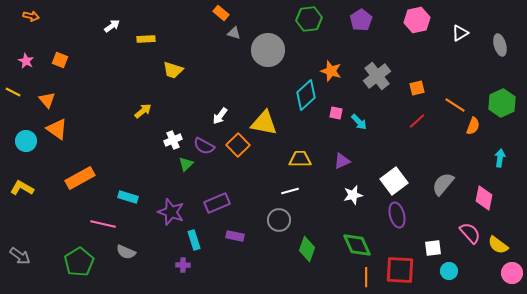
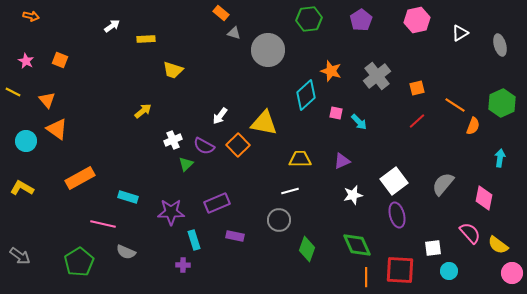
purple star at (171, 212): rotated 20 degrees counterclockwise
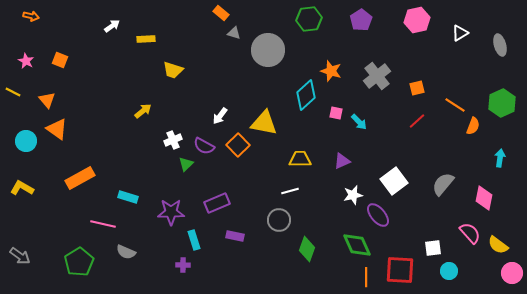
purple ellipse at (397, 215): moved 19 px left; rotated 25 degrees counterclockwise
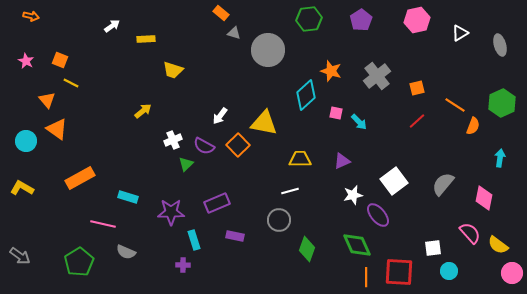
yellow line at (13, 92): moved 58 px right, 9 px up
red square at (400, 270): moved 1 px left, 2 px down
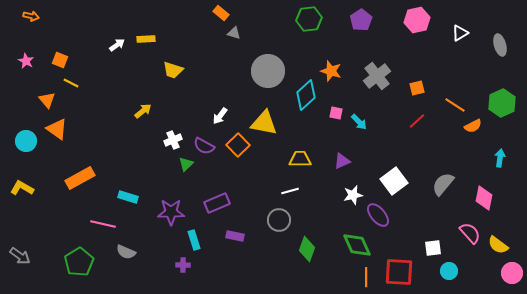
white arrow at (112, 26): moved 5 px right, 19 px down
gray circle at (268, 50): moved 21 px down
orange semicircle at (473, 126): rotated 42 degrees clockwise
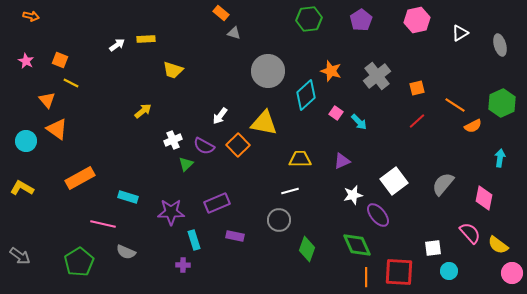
pink square at (336, 113): rotated 24 degrees clockwise
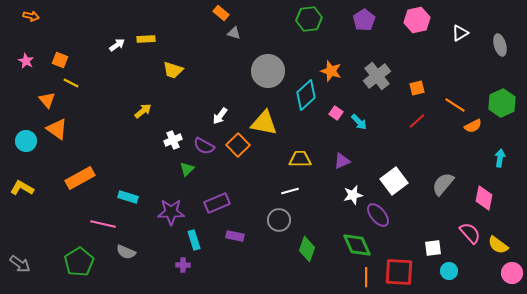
purple pentagon at (361, 20): moved 3 px right
green triangle at (186, 164): moved 1 px right, 5 px down
gray arrow at (20, 256): moved 8 px down
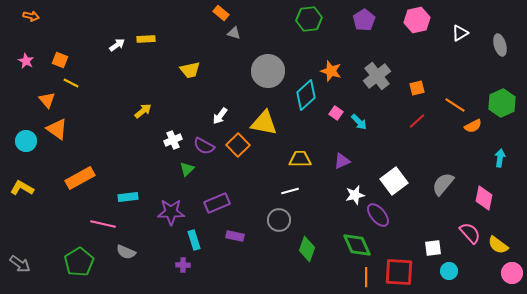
yellow trapezoid at (173, 70): moved 17 px right; rotated 30 degrees counterclockwise
white star at (353, 195): moved 2 px right
cyan rectangle at (128, 197): rotated 24 degrees counterclockwise
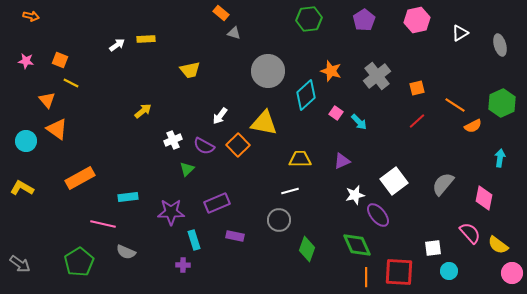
pink star at (26, 61): rotated 21 degrees counterclockwise
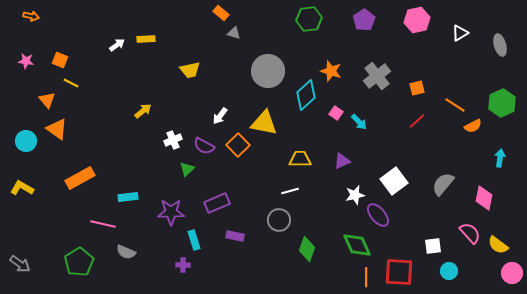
white square at (433, 248): moved 2 px up
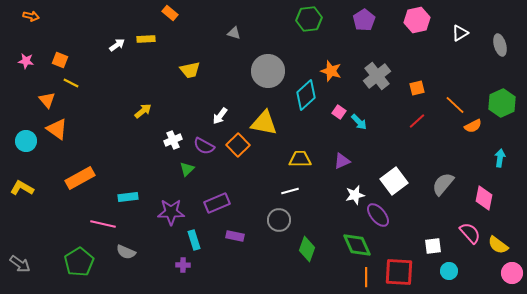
orange rectangle at (221, 13): moved 51 px left
orange line at (455, 105): rotated 10 degrees clockwise
pink square at (336, 113): moved 3 px right, 1 px up
